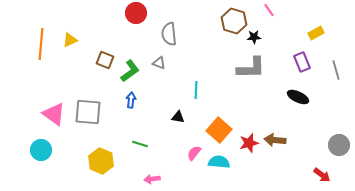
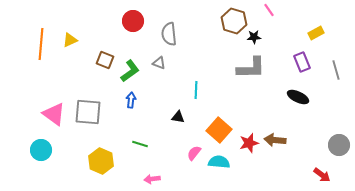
red circle: moved 3 px left, 8 px down
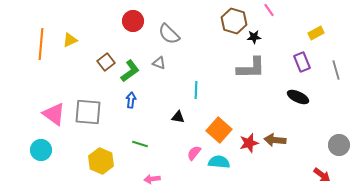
gray semicircle: rotated 40 degrees counterclockwise
brown square: moved 1 px right, 2 px down; rotated 30 degrees clockwise
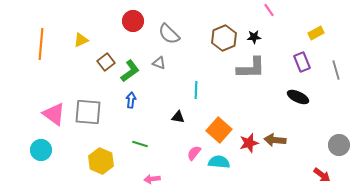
brown hexagon: moved 10 px left, 17 px down; rotated 20 degrees clockwise
yellow triangle: moved 11 px right
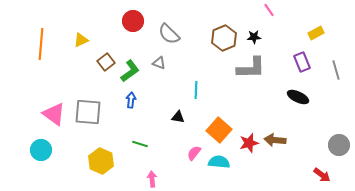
pink arrow: rotated 91 degrees clockwise
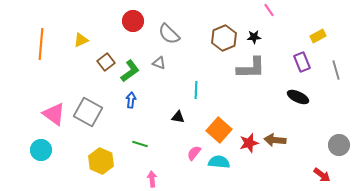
yellow rectangle: moved 2 px right, 3 px down
gray square: rotated 24 degrees clockwise
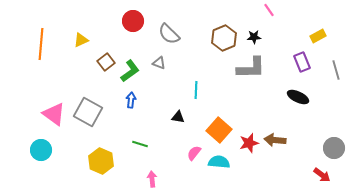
gray circle: moved 5 px left, 3 px down
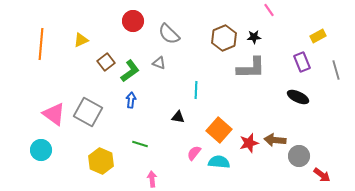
gray circle: moved 35 px left, 8 px down
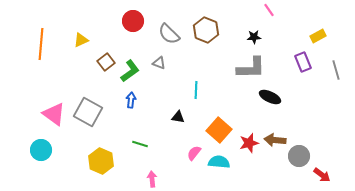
brown hexagon: moved 18 px left, 8 px up; rotated 15 degrees counterclockwise
purple rectangle: moved 1 px right
black ellipse: moved 28 px left
